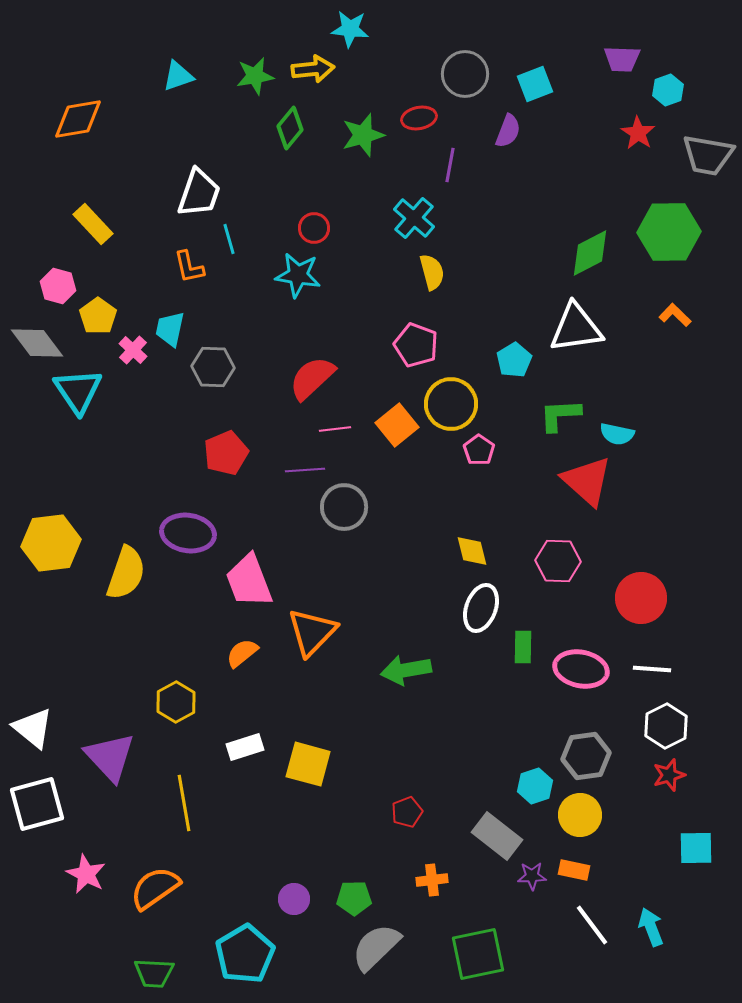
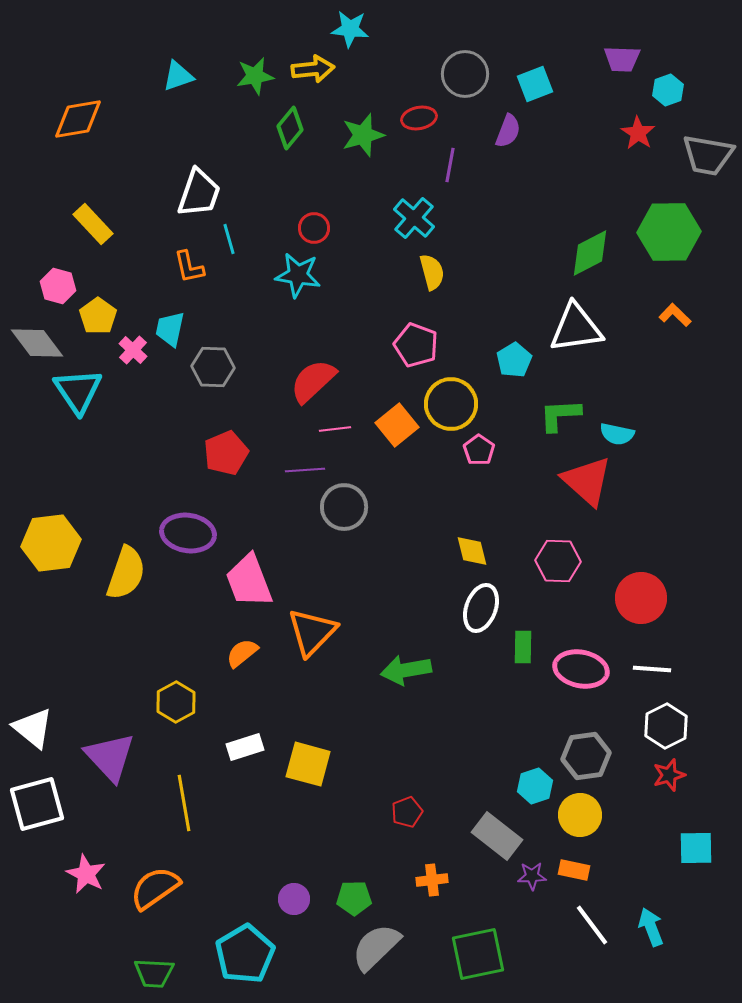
red semicircle at (312, 378): moved 1 px right, 3 px down
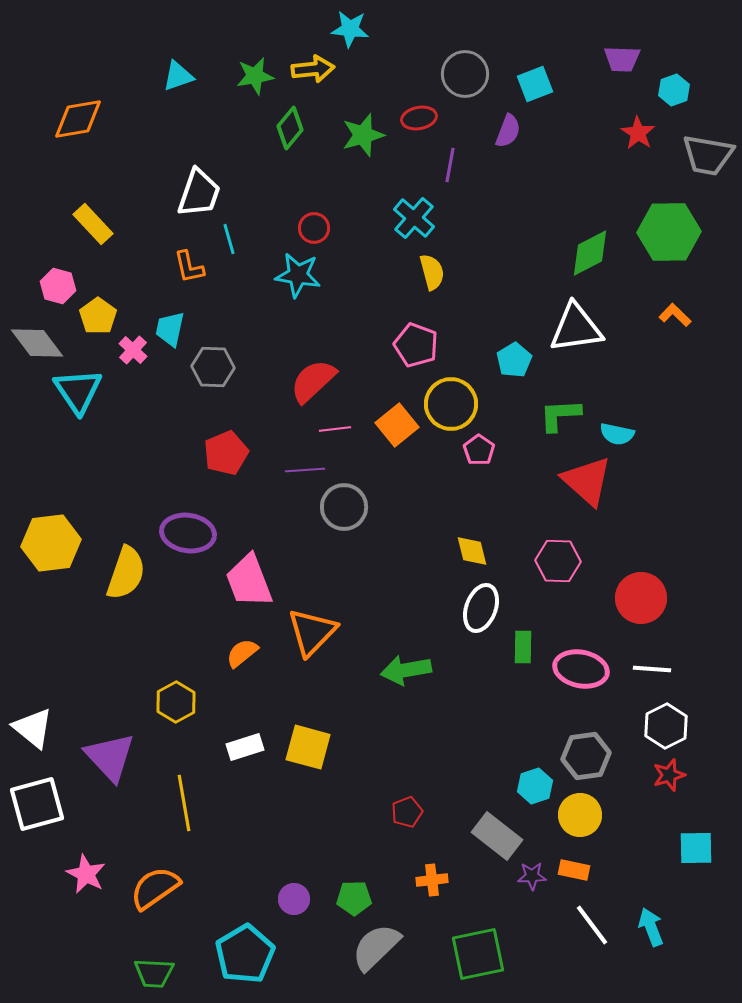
cyan hexagon at (668, 90): moved 6 px right
yellow square at (308, 764): moved 17 px up
